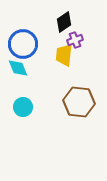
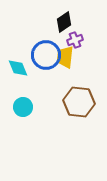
blue circle: moved 23 px right, 11 px down
yellow trapezoid: moved 1 px right, 2 px down
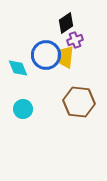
black diamond: moved 2 px right, 1 px down
cyan circle: moved 2 px down
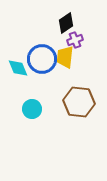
blue circle: moved 4 px left, 4 px down
cyan circle: moved 9 px right
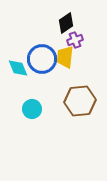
brown hexagon: moved 1 px right, 1 px up; rotated 12 degrees counterclockwise
